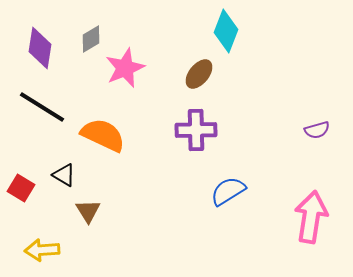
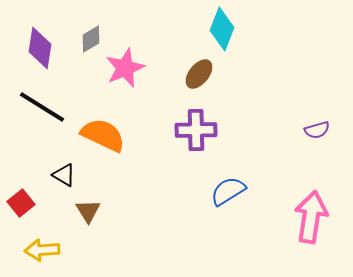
cyan diamond: moved 4 px left, 2 px up
red square: moved 15 px down; rotated 20 degrees clockwise
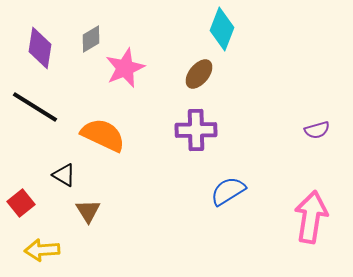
black line: moved 7 px left
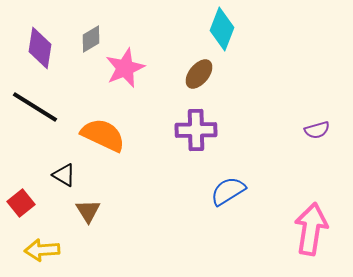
pink arrow: moved 12 px down
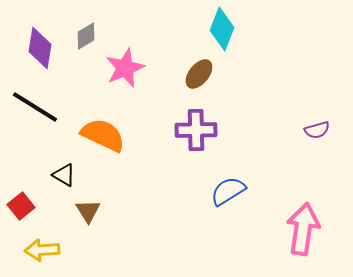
gray diamond: moved 5 px left, 3 px up
red square: moved 3 px down
pink arrow: moved 8 px left
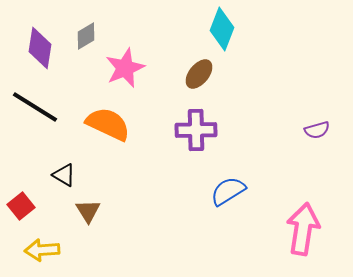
orange semicircle: moved 5 px right, 11 px up
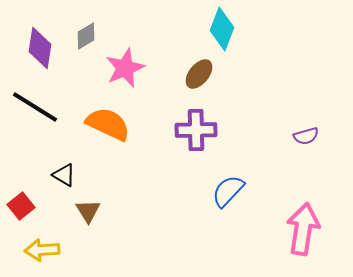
purple semicircle: moved 11 px left, 6 px down
blue semicircle: rotated 15 degrees counterclockwise
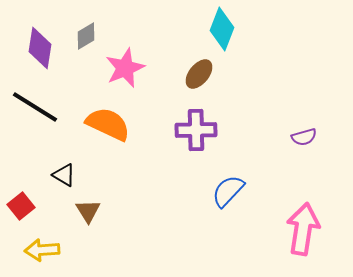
purple semicircle: moved 2 px left, 1 px down
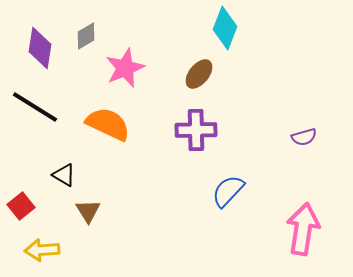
cyan diamond: moved 3 px right, 1 px up
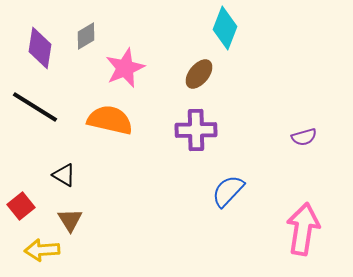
orange semicircle: moved 2 px right, 4 px up; rotated 12 degrees counterclockwise
brown triangle: moved 18 px left, 9 px down
